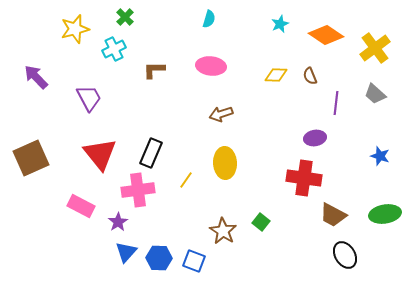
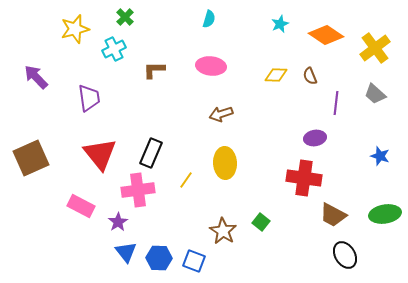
purple trapezoid: rotated 20 degrees clockwise
blue triangle: rotated 20 degrees counterclockwise
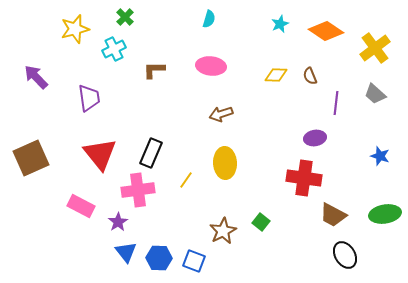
orange diamond: moved 4 px up
brown star: rotated 12 degrees clockwise
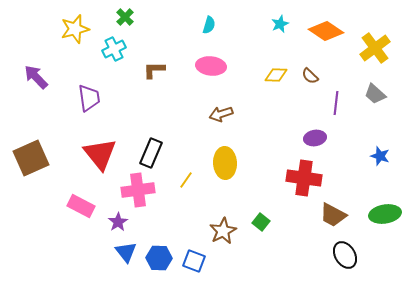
cyan semicircle: moved 6 px down
brown semicircle: rotated 24 degrees counterclockwise
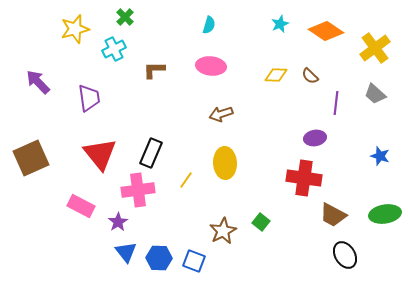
purple arrow: moved 2 px right, 5 px down
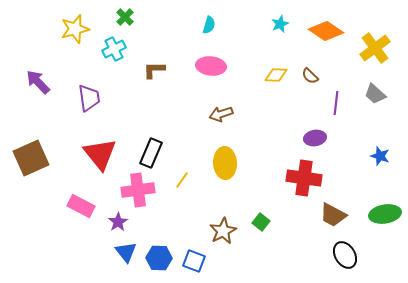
yellow line: moved 4 px left
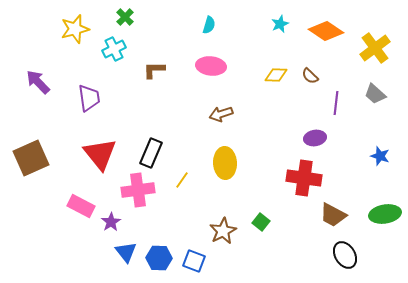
purple star: moved 7 px left
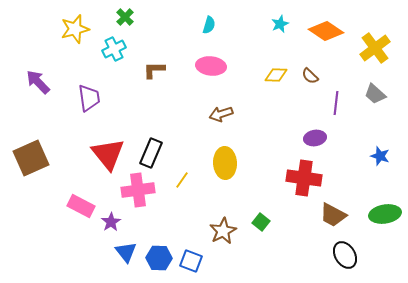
red triangle: moved 8 px right
blue square: moved 3 px left
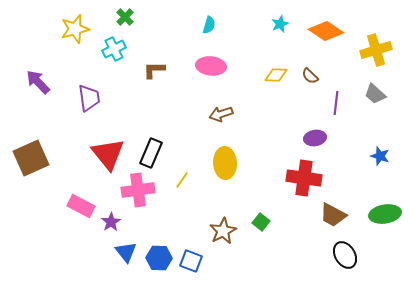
yellow cross: moved 1 px right, 2 px down; rotated 20 degrees clockwise
